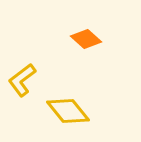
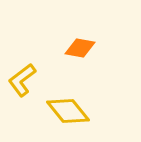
orange diamond: moved 6 px left, 9 px down; rotated 32 degrees counterclockwise
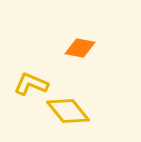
yellow L-shape: moved 9 px right, 4 px down; rotated 60 degrees clockwise
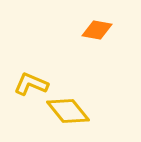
orange diamond: moved 17 px right, 18 px up
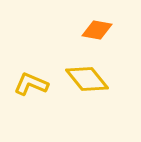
yellow diamond: moved 19 px right, 32 px up
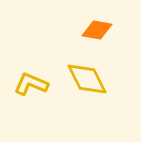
yellow diamond: rotated 12 degrees clockwise
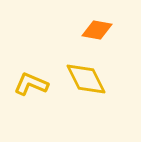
yellow diamond: moved 1 px left
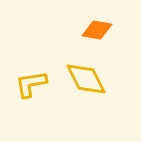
yellow L-shape: rotated 32 degrees counterclockwise
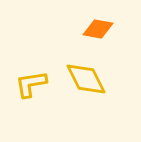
orange diamond: moved 1 px right, 1 px up
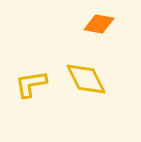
orange diamond: moved 1 px right, 5 px up
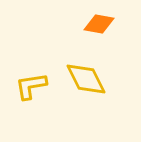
yellow L-shape: moved 2 px down
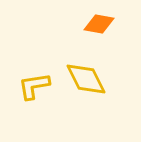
yellow L-shape: moved 3 px right
